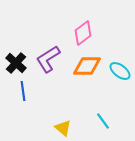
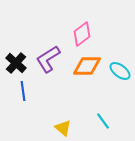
pink diamond: moved 1 px left, 1 px down
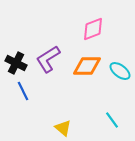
pink diamond: moved 11 px right, 5 px up; rotated 15 degrees clockwise
black cross: rotated 15 degrees counterclockwise
blue line: rotated 18 degrees counterclockwise
cyan line: moved 9 px right, 1 px up
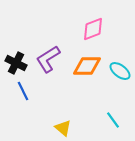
cyan line: moved 1 px right
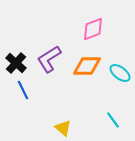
purple L-shape: moved 1 px right
black cross: rotated 15 degrees clockwise
cyan ellipse: moved 2 px down
blue line: moved 1 px up
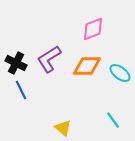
black cross: rotated 15 degrees counterclockwise
blue line: moved 2 px left
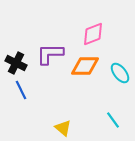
pink diamond: moved 5 px down
purple L-shape: moved 1 px right, 5 px up; rotated 32 degrees clockwise
orange diamond: moved 2 px left
cyan ellipse: rotated 15 degrees clockwise
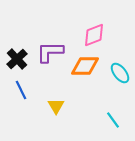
pink diamond: moved 1 px right, 1 px down
purple L-shape: moved 2 px up
black cross: moved 1 px right, 4 px up; rotated 20 degrees clockwise
yellow triangle: moved 7 px left, 22 px up; rotated 18 degrees clockwise
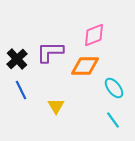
cyan ellipse: moved 6 px left, 15 px down
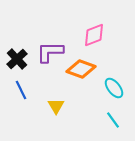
orange diamond: moved 4 px left, 3 px down; rotated 20 degrees clockwise
